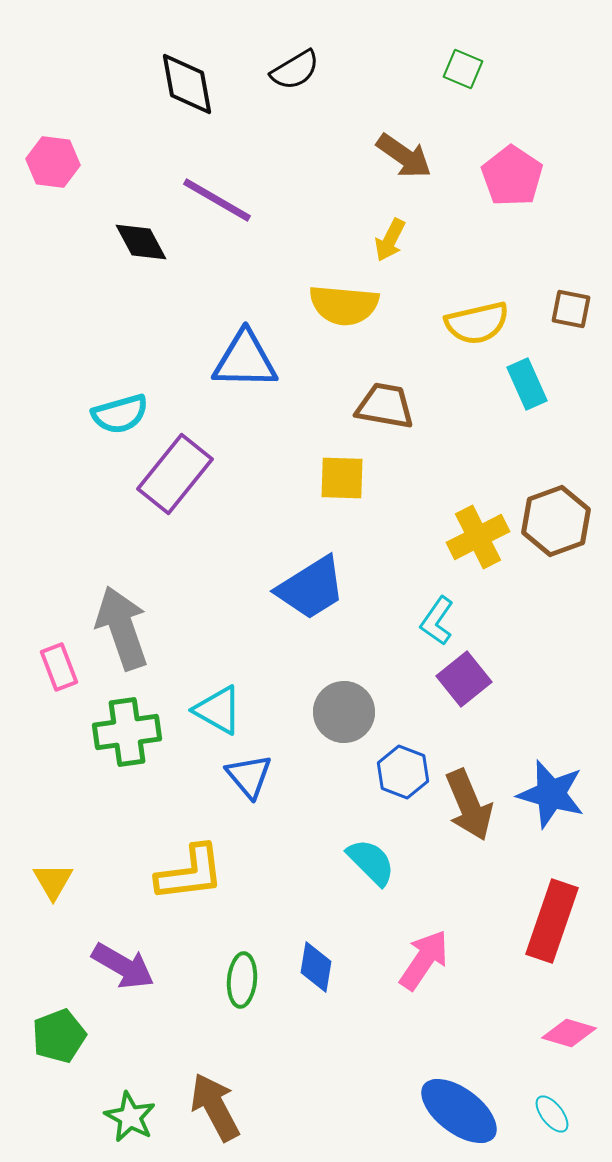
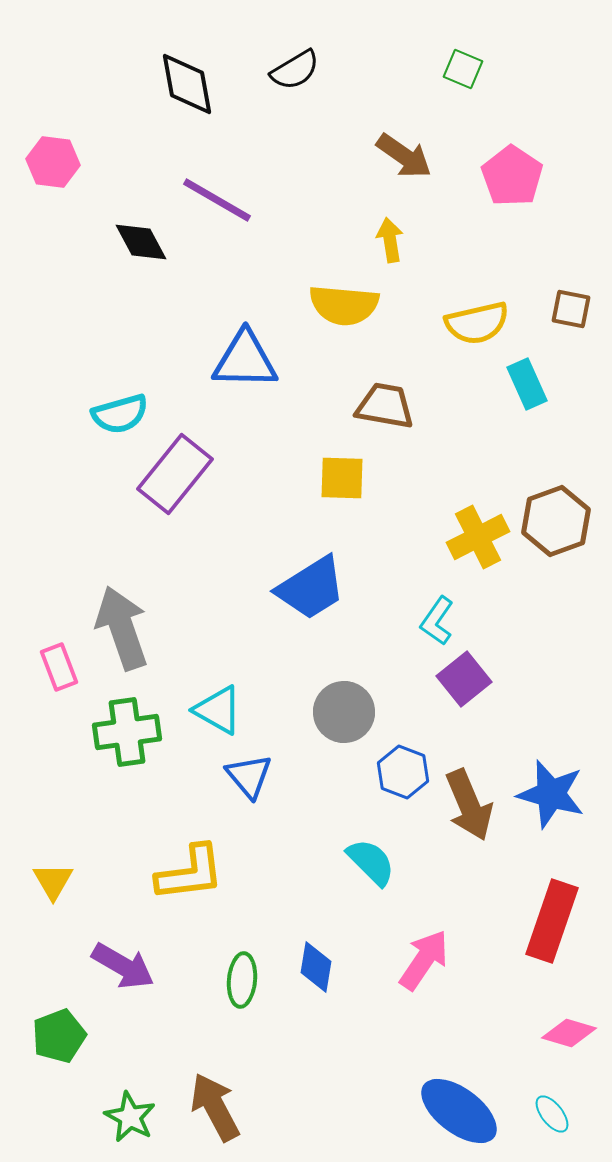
yellow arrow at (390, 240): rotated 144 degrees clockwise
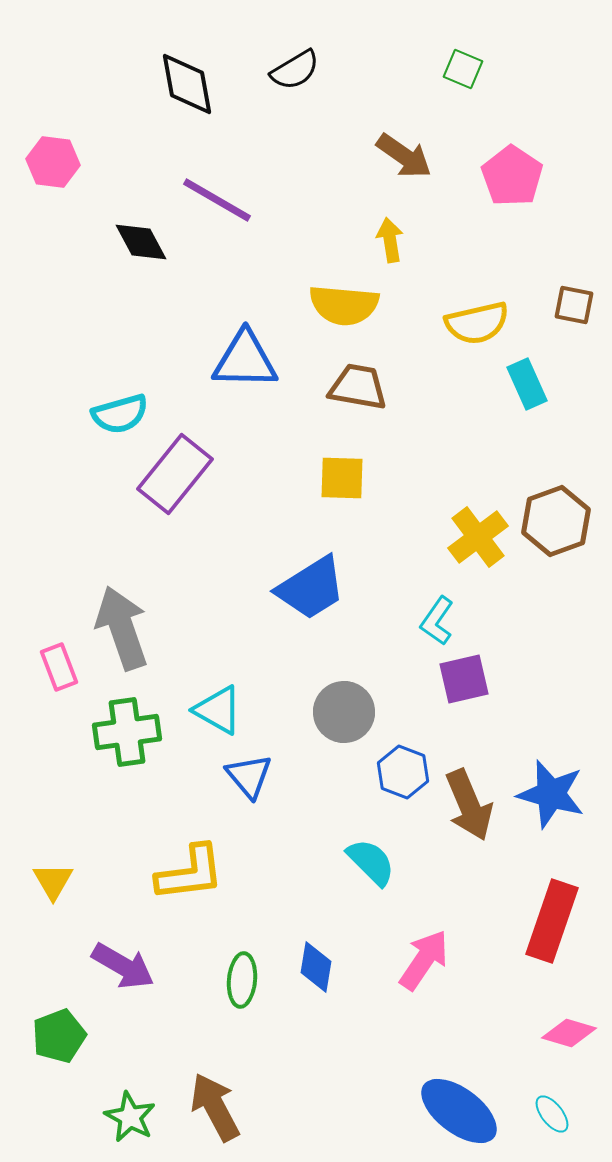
brown square at (571, 309): moved 3 px right, 4 px up
brown trapezoid at (385, 406): moved 27 px left, 19 px up
yellow cross at (478, 537): rotated 10 degrees counterclockwise
purple square at (464, 679): rotated 26 degrees clockwise
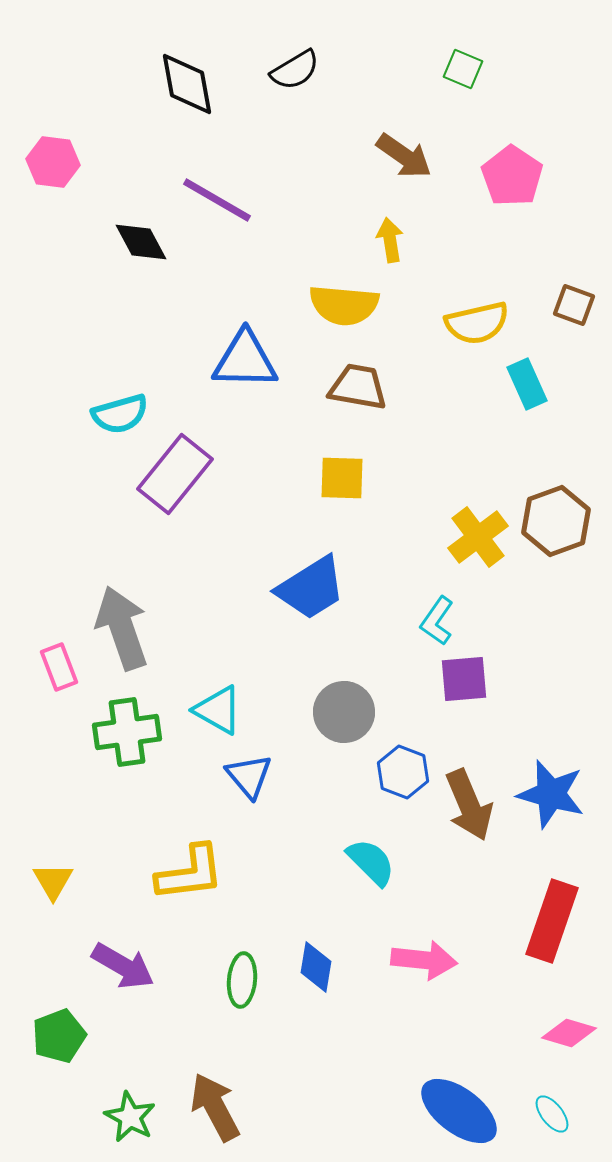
brown square at (574, 305): rotated 9 degrees clockwise
purple square at (464, 679): rotated 8 degrees clockwise
pink arrow at (424, 960): rotated 62 degrees clockwise
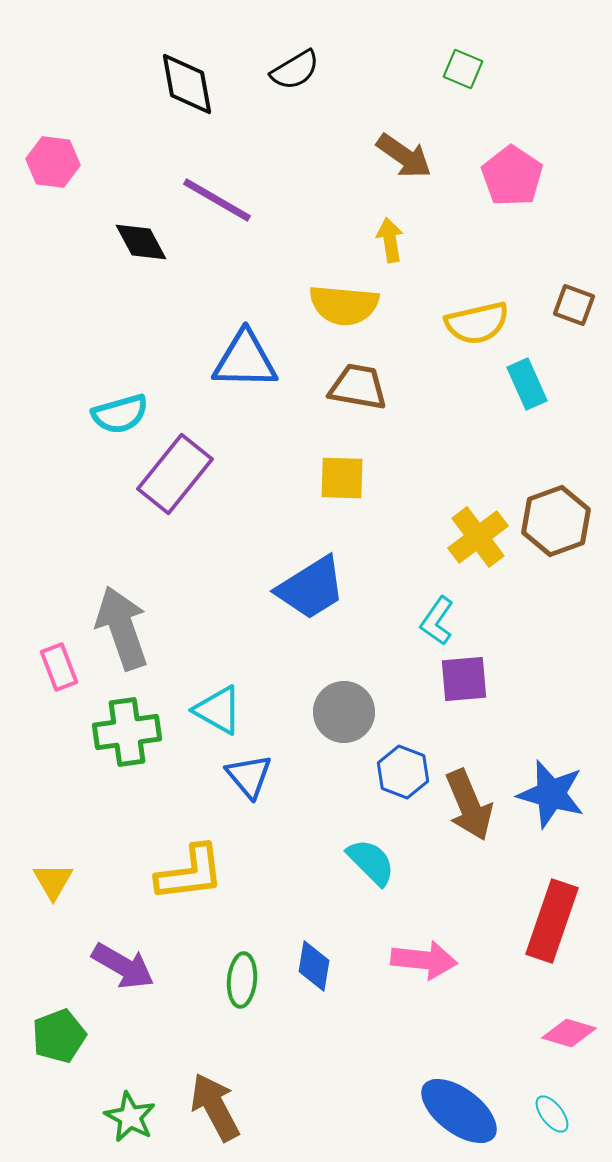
blue diamond at (316, 967): moved 2 px left, 1 px up
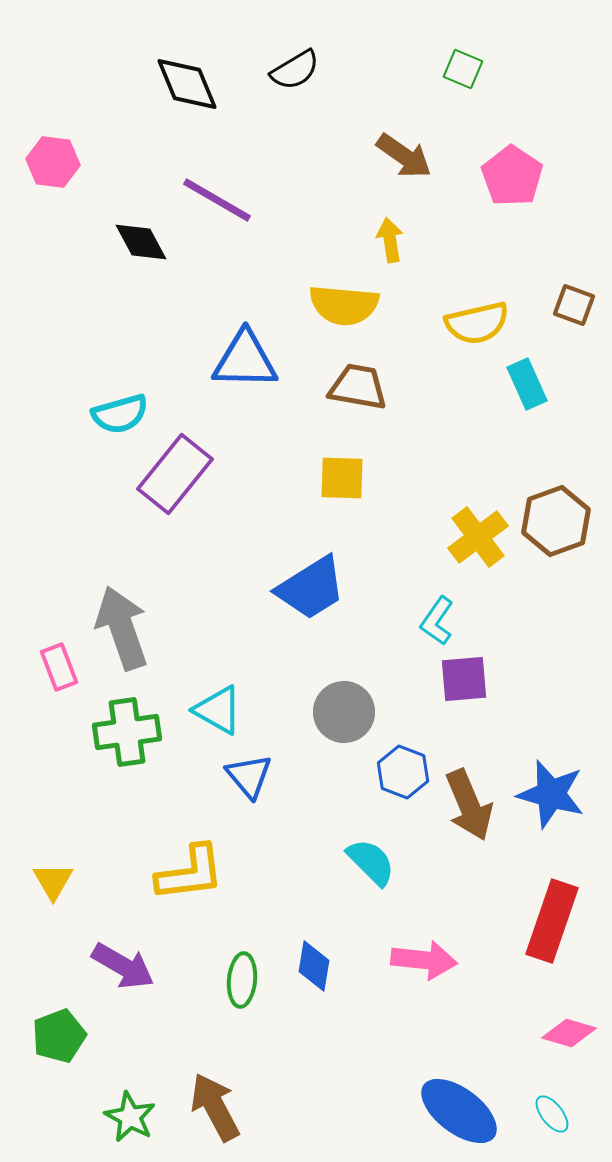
black diamond at (187, 84): rotated 12 degrees counterclockwise
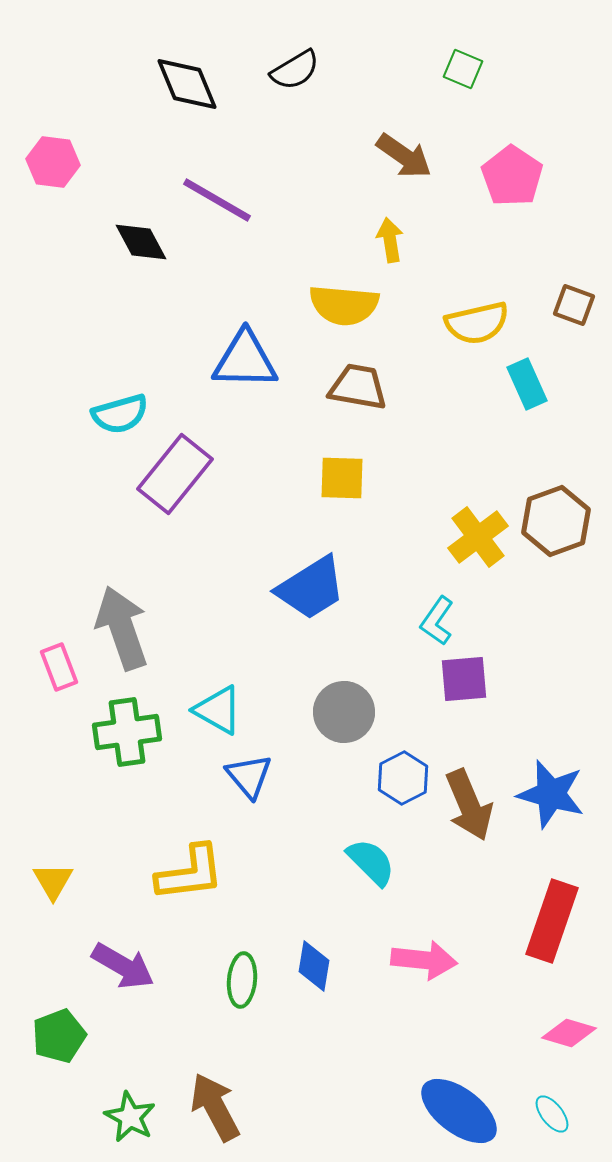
blue hexagon at (403, 772): moved 6 px down; rotated 12 degrees clockwise
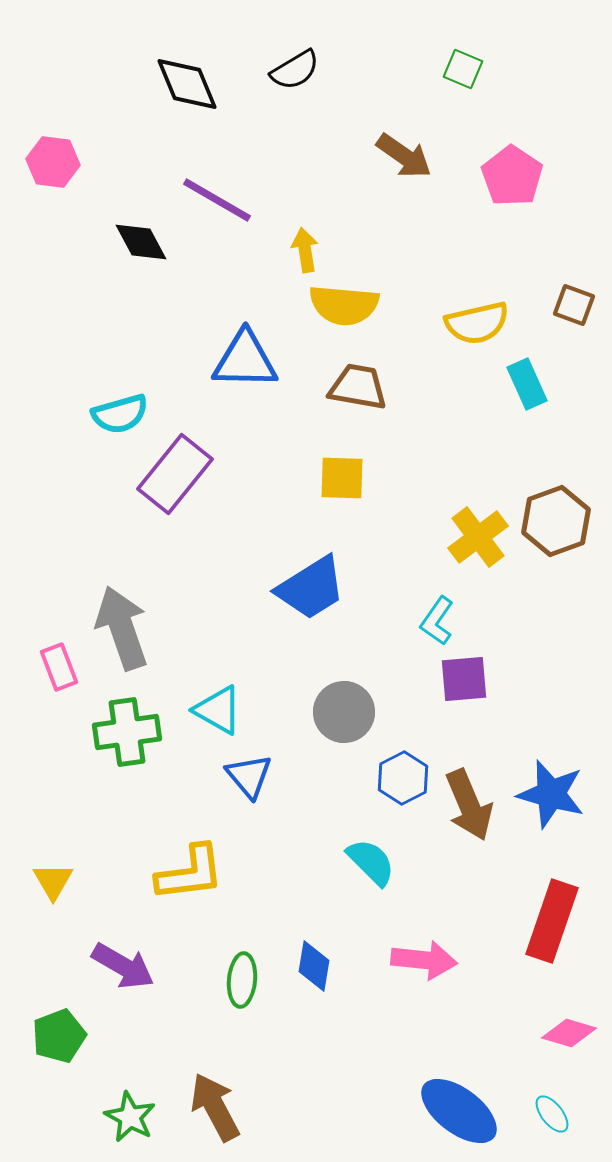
yellow arrow at (390, 240): moved 85 px left, 10 px down
